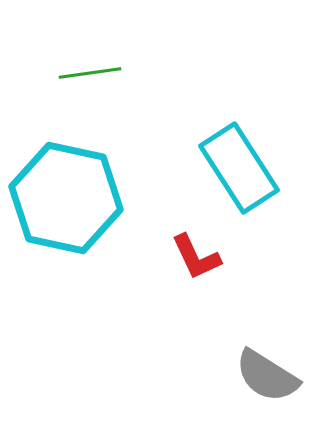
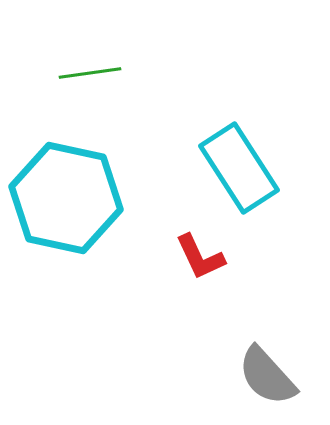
red L-shape: moved 4 px right
gray semicircle: rotated 16 degrees clockwise
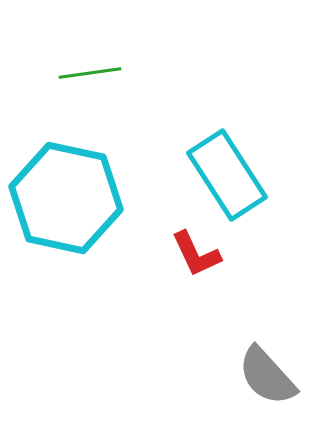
cyan rectangle: moved 12 px left, 7 px down
red L-shape: moved 4 px left, 3 px up
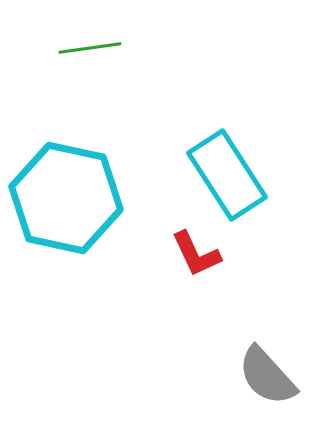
green line: moved 25 px up
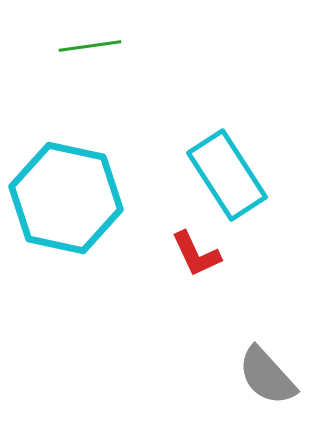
green line: moved 2 px up
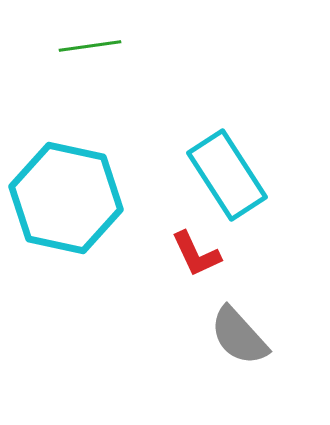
gray semicircle: moved 28 px left, 40 px up
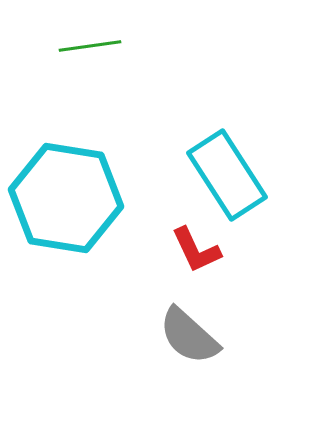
cyan hexagon: rotated 3 degrees counterclockwise
red L-shape: moved 4 px up
gray semicircle: moved 50 px left; rotated 6 degrees counterclockwise
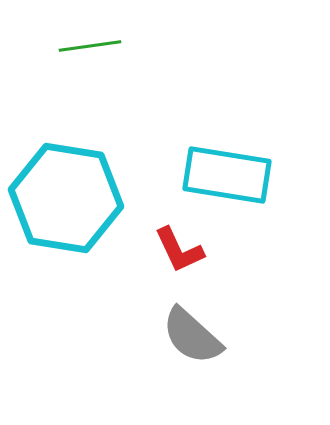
cyan rectangle: rotated 48 degrees counterclockwise
red L-shape: moved 17 px left
gray semicircle: moved 3 px right
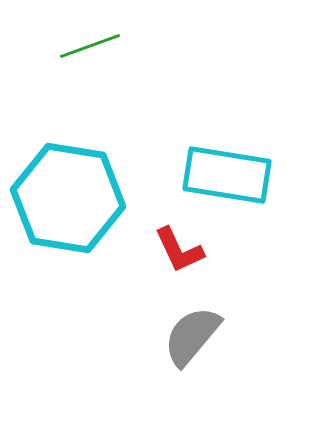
green line: rotated 12 degrees counterclockwise
cyan hexagon: moved 2 px right
gray semicircle: rotated 88 degrees clockwise
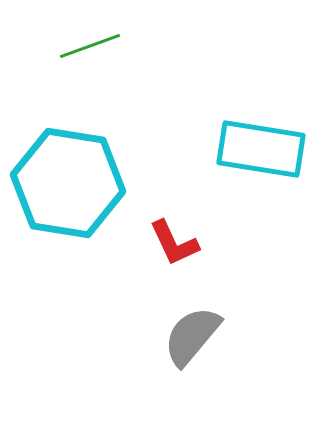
cyan rectangle: moved 34 px right, 26 px up
cyan hexagon: moved 15 px up
red L-shape: moved 5 px left, 7 px up
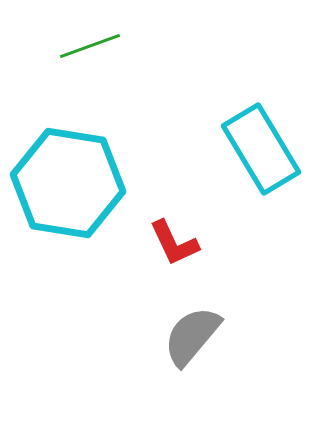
cyan rectangle: rotated 50 degrees clockwise
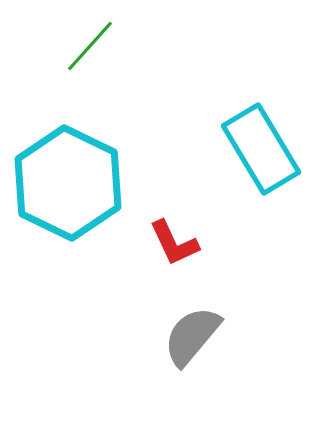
green line: rotated 28 degrees counterclockwise
cyan hexagon: rotated 17 degrees clockwise
